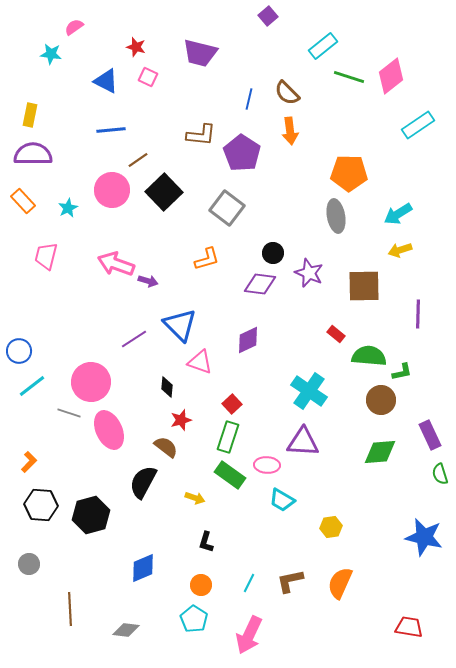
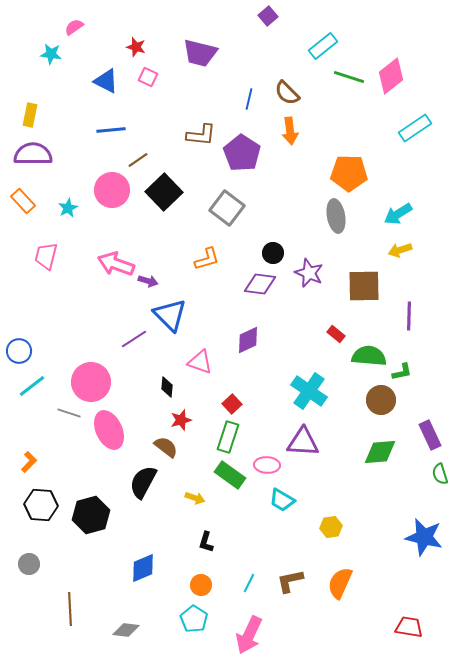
cyan rectangle at (418, 125): moved 3 px left, 3 px down
purple line at (418, 314): moved 9 px left, 2 px down
blue triangle at (180, 325): moved 10 px left, 10 px up
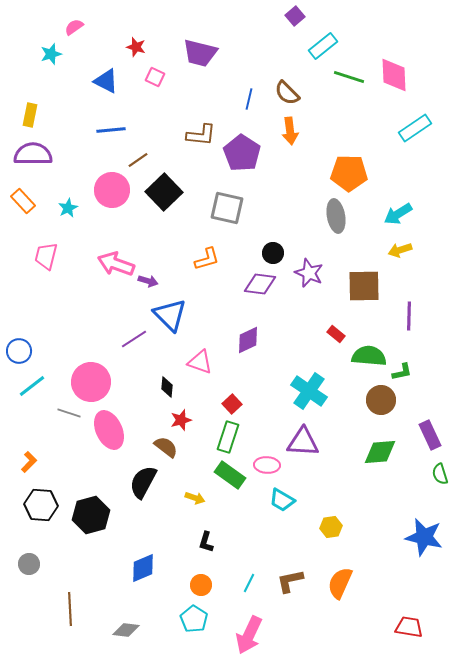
purple square at (268, 16): moved 27 px right
cyan star at (51, 54): rotated 25 degrees counterclockwise
pink diamond at (391, 76): moved 3 px right, 1 px up; rotated 54 degrees counterclockwise
pink square at (148, 77): moved 7 px right
gray square at (227, 208): rotated 24 degrees counterclockwise
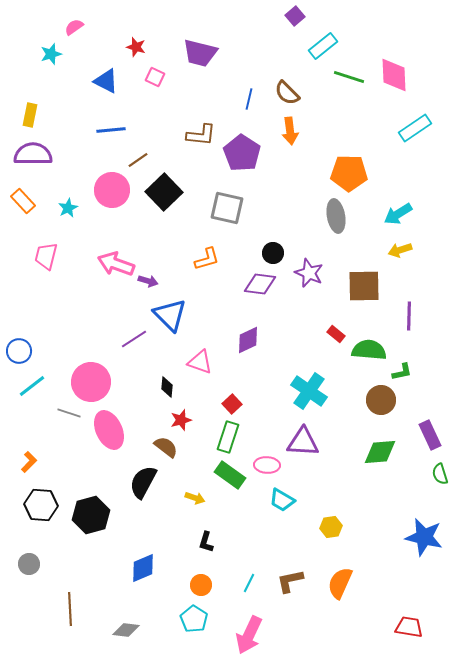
green semicircle at (369, 356): moved 6 px up
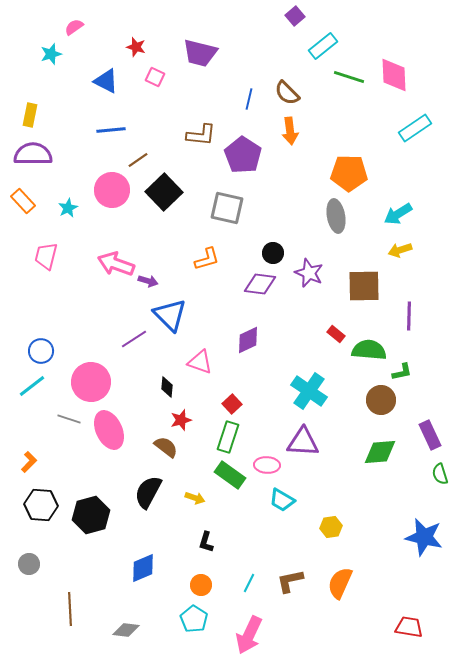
purple pentagon at (242, 153): moved 1 px right, 2 px down
blue circle at (19, 351): moved 22 px right
gray line at (69, 413): moved 6 px down
black semicircle at (143, 482): moved 5 px right, 10 px down
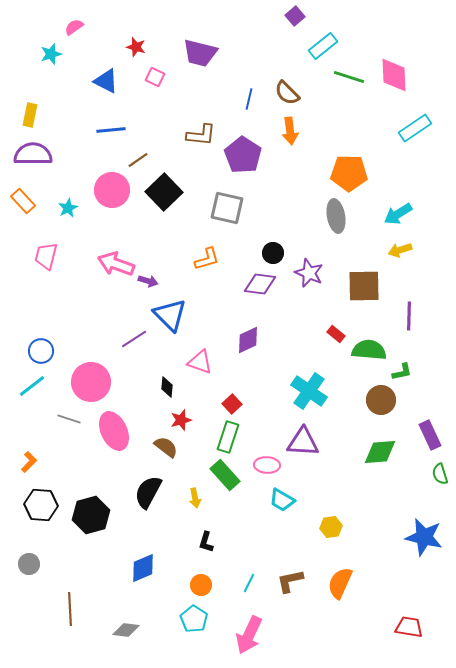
pink ellipse at (109, 430): moved 5 px right, 1 px down
green rectangle at (230, 475): moved 5 px left; rotated 12 degrees clockwise
yellow arrow at (195, 498): rotated 60 degrees clockwise
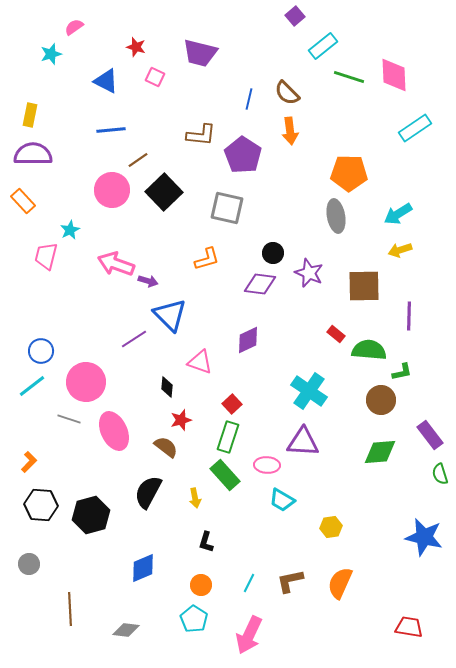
cyan star at (68, 208): moved 2 px right, 22 px down
pink circle at (91, 382): moved 5 px left
purple rectangle at (430, 435): rotated 12 degrees counterclockwise
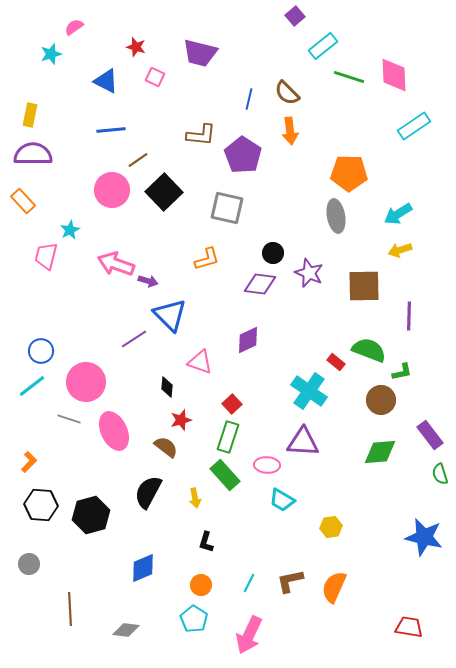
cyan rectangle at (415, 128): moved 1 px left, 2 px up
red rectangle at (336, 334): moved 28 px down
green semicircle at (369, 350): rotated 16 degrees clockwise
orange semicircle at (340, 583): moved 6 px left, 4 px down
